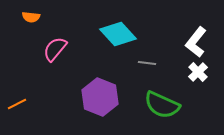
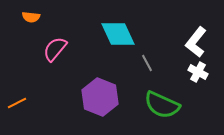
cyan diamond: rotated 18 degrees clockwise
gray line: rotated 54 degrees clockwise
white cross: rotated 18 degrees counterclockwise
orange line: moved 1 px up
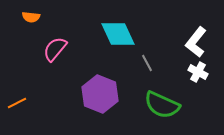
purple hexagon: moved 3 px up
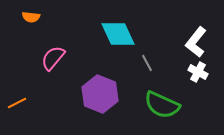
pink semicircle: moved 2 px left, 9 px down
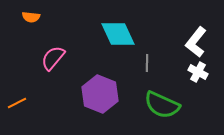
gray line: rotated 30 degrees clockwise
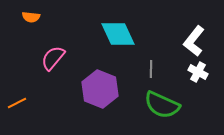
white L-shape: moved 2 px left, 1 px up
gray line: moved 4 px right, 6 px down
purple hexagon: moved 5 px up
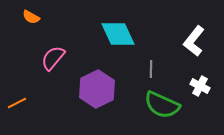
orange semicircle: rotated 24 degrees clockwise
white cross: moved 2 px right, 14 px down
purple hexagon: moved 3 px left; rotated 12 degrees clockwise
